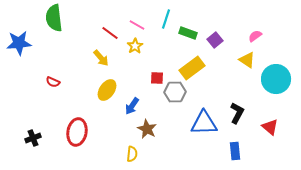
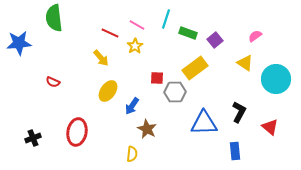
red line: rotated 12 degrees counterclockwise
yellow triangle: moved 2 px left, 3 px down
yellow rectangle: moved 3 px right
yellow ellipse: moved 1 px right, 1 px down
black L-shape: moved 2 px right, 1 px up
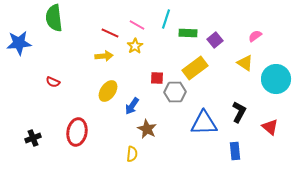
green rectangle: rotated 18 degrees counterclockwise
yellow arrow: moved 3 px right, 2 px up; rotated 54 degrees counterclockwise
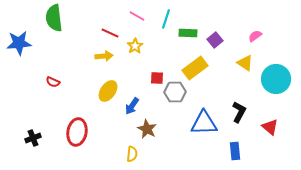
pink line: moved 9 px up
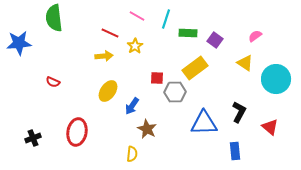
purple square: rotated 14 degrees counterclockwise
